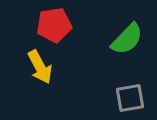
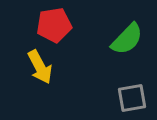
gray square: moved 2 px right
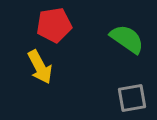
green semicircle: rotated 99 degrees counterclockwise
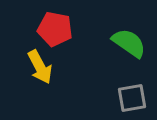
red pentagon: moved 1 px right, 4 px down; rotated 20 degrees clockwise
green semicircle: moved 2 px right, 4 px down
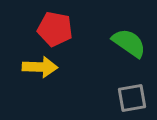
yellow arrow: rotated 60 degrees counterclockwise
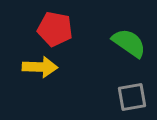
gray square: moved 1 px up
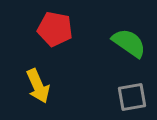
yellow arrow: moved 2 px left, 19 px down; rotated 64 degrees clockwise
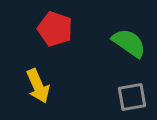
red pentagon: rotated 8 degrees clockwise
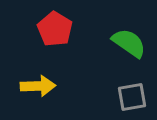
red pentagon: rotated 12 degrees clockwise
yellow arrow: rotated 68 degrees counterclockwise
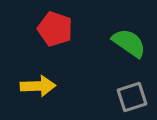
red pentagon: rotated 12 degrees counterclockwise
gray square: rotated 8 degrees counterclockwise
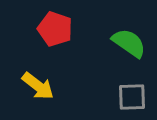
yellow arrow: rotated 40 degrees clockwise
gray square: rotated 16 degrees clockwise
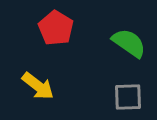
red pentagon: moved 1 px right, 1 px up; rotated 12 degrees clockwise
gray square: moved 4 px left
